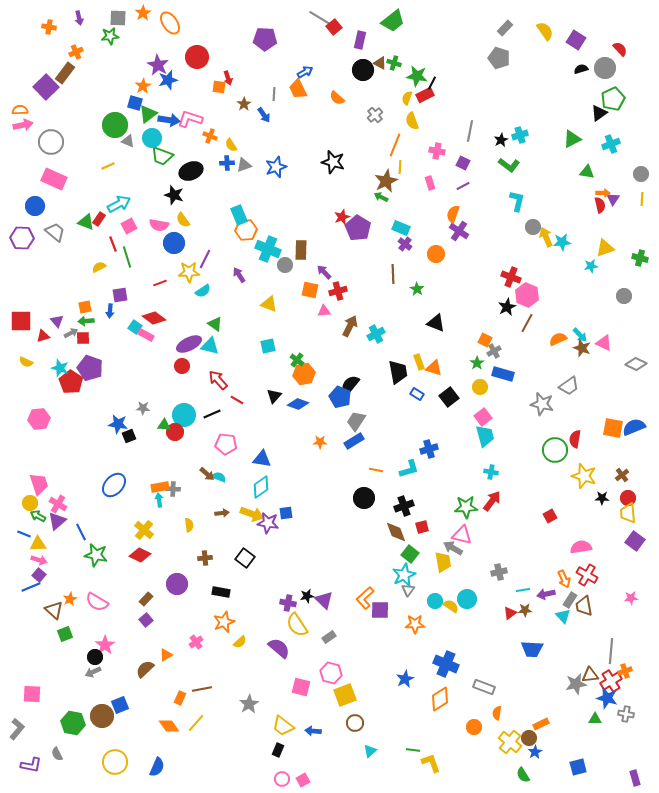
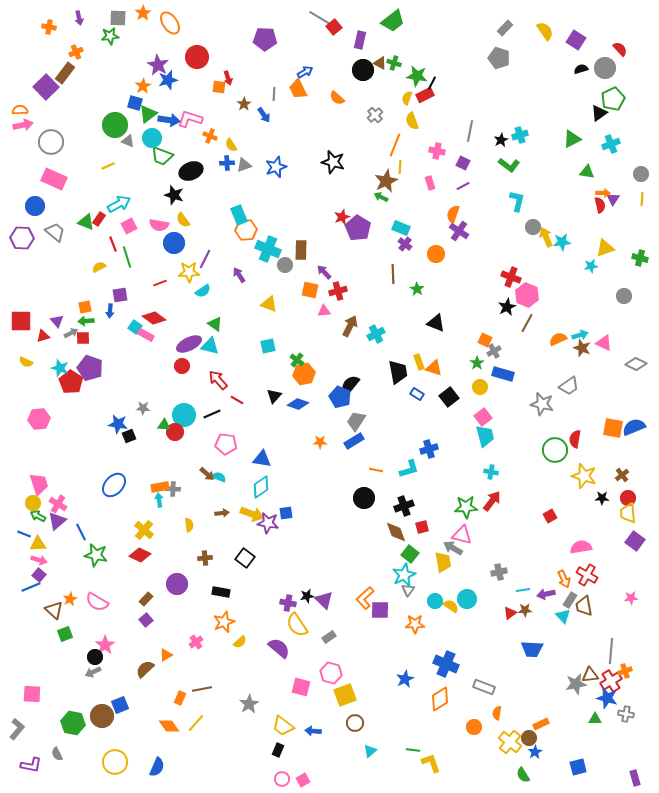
cyan arrow at (580, 335): rotated 63 degrees counterclockwise
yellow circle at (30, 503): moved 3 px right
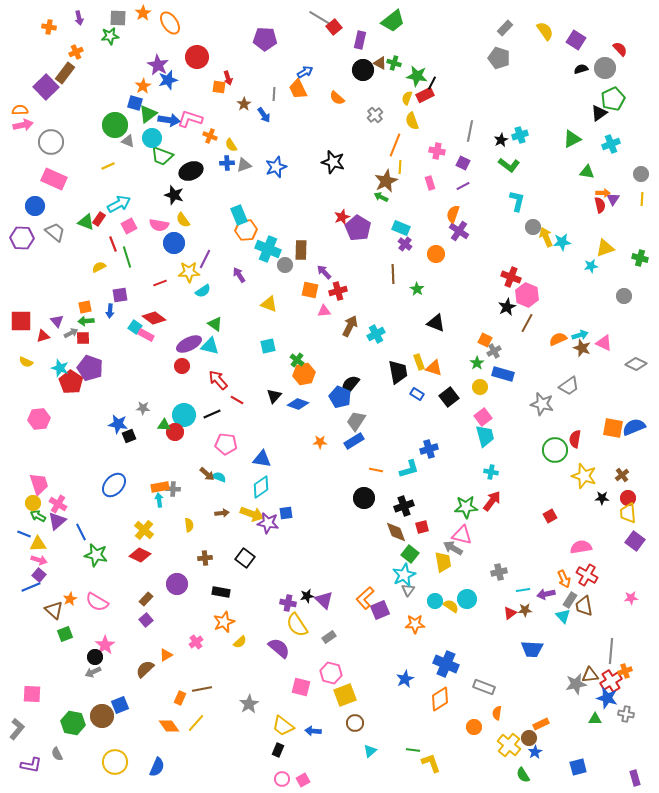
purple square at (380, 610): rotated 24 degrees counterclockwise
yellow cross at (510, 742): moved 1 px left, 3 px down
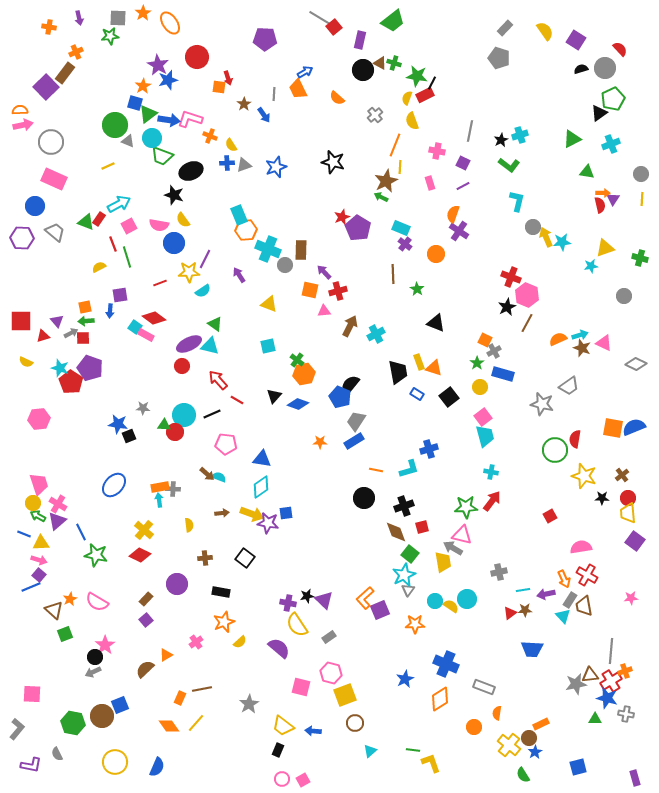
yellow triangle at (38, 544): moved 3 px right, 1 px up
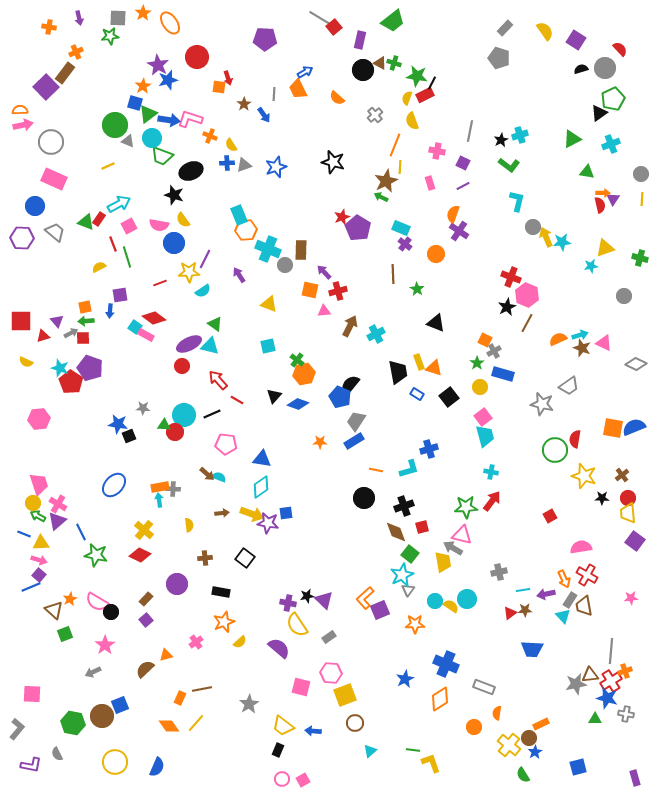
cyan star at (404, 575): moved 2 px left
orange triangle at (166, 655): rotated 16 degrees clockwise
black circle at (95, 657): moved 16 px right, 45 px up
pink hexagon at (331, 673): rotated 10 degrees counterclockwise
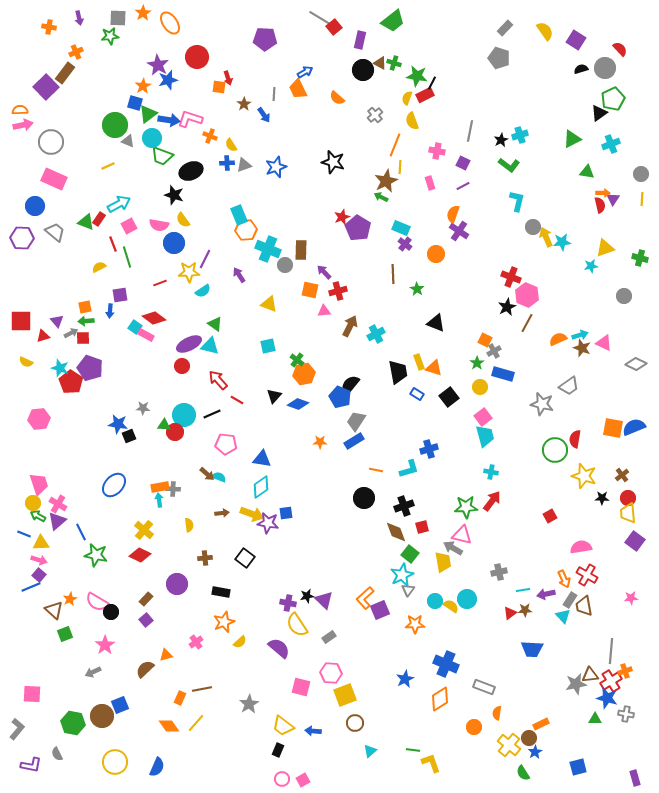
green semicircle at (523, 775): moved 2 px up
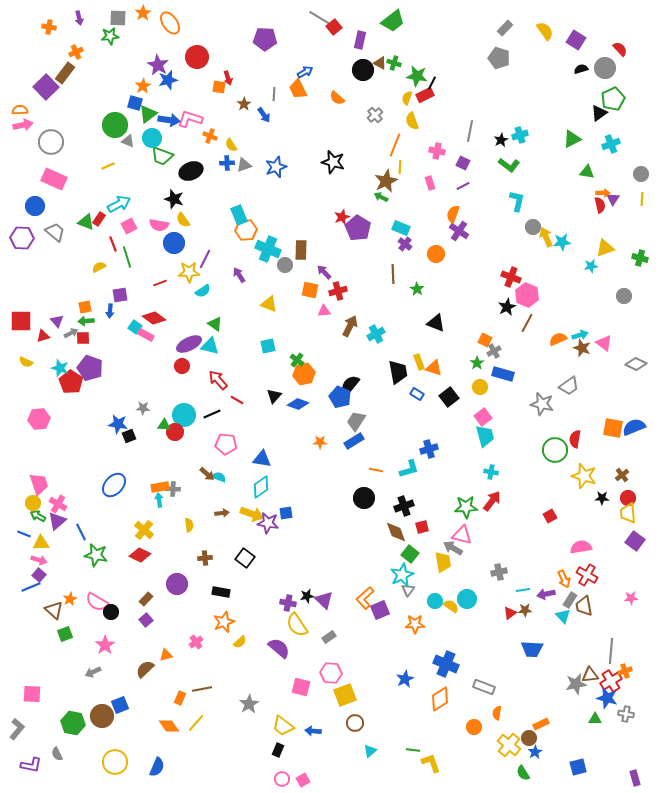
black star at (174, 195): moved 4 px down
pink triangle at (604, 343): rotated 12 degrees clockwise
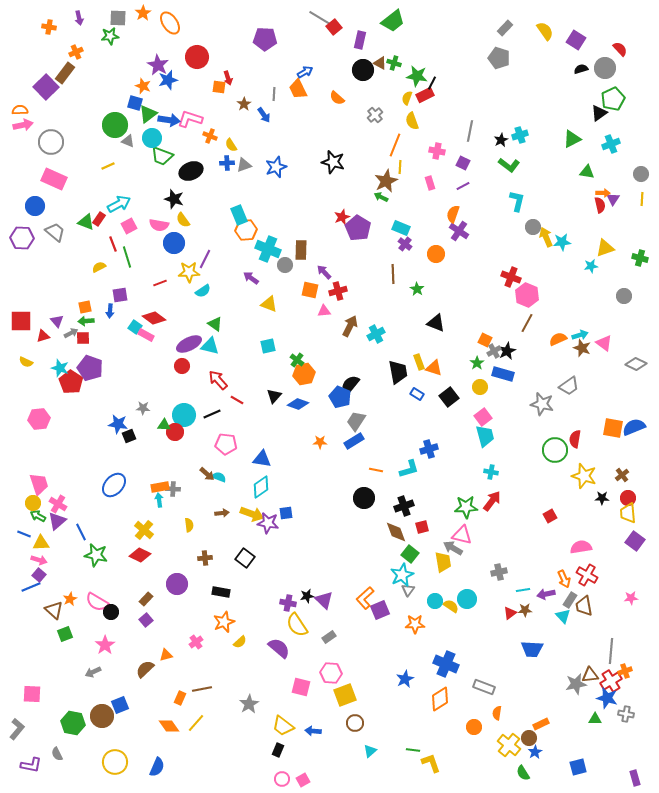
orange star at (143, 86): rotated 21 degrees counterclockwise
purple arrow at (239, 275): moved 12 px right, 3 px down; rotated 21 degrees counterclockwise
black star at (507, 307): moved 44 px down
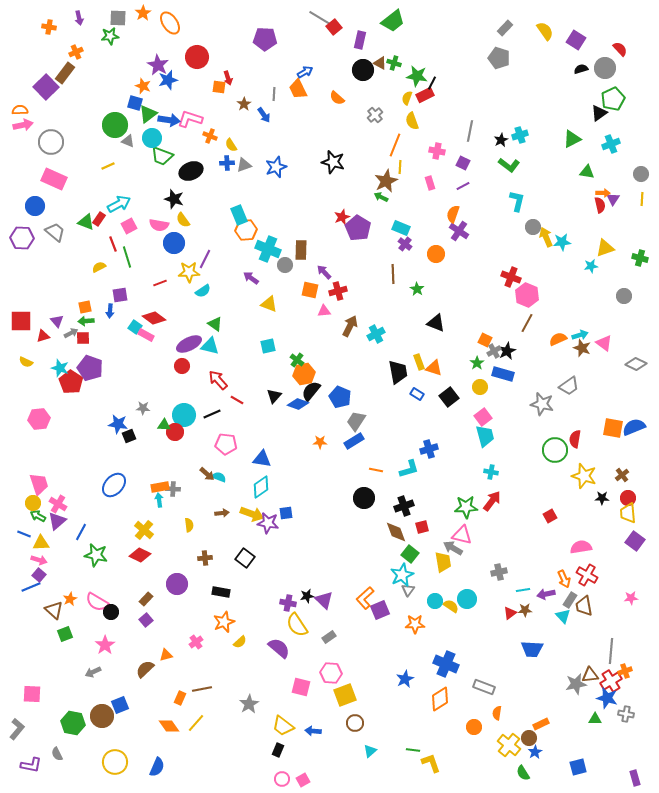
black semicircle at (350, 385): moved 39 px left, 6 px down
blue line at (81, 532): rotated 54 degrees clockwise
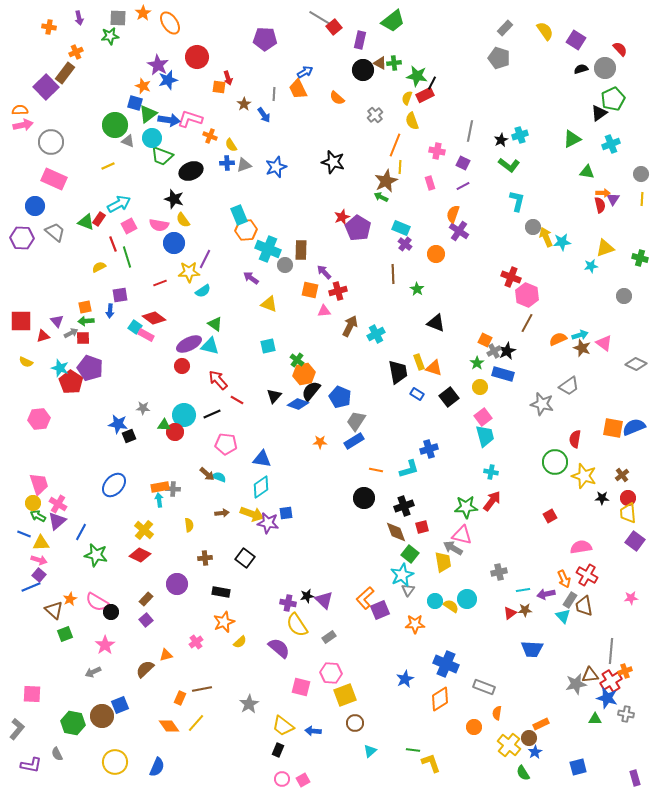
green cross at (394, 63): rotated 24 degrees counterclockwise
green circle at (555, 450): moved 12 px down
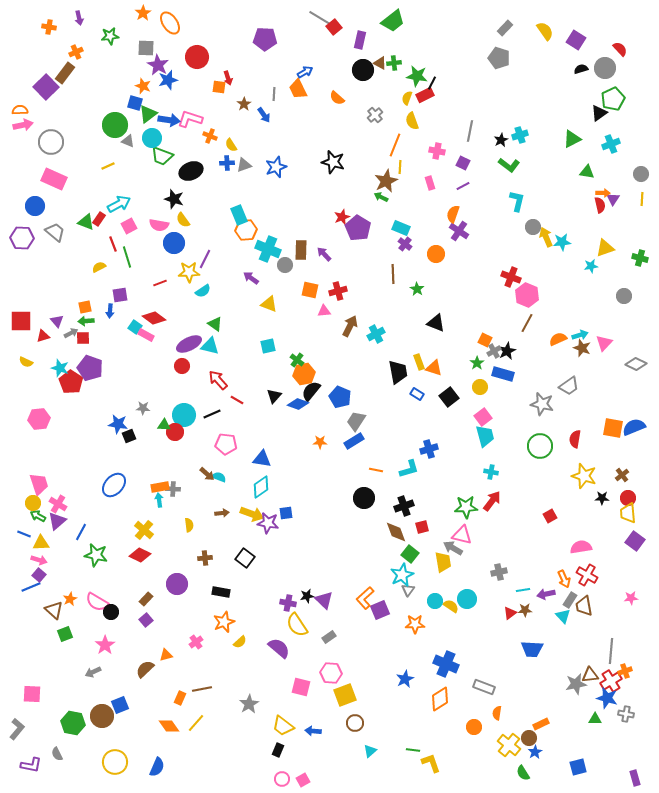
gray square at (118, 18): moved 28 px right, 30 px down
purple arrow at (324, 272): moved 18 px up
pink triangle at (604, 343): rotated 36 degrees clockwise
green circle at (555, 462): moved 15 px left, 16 px up
